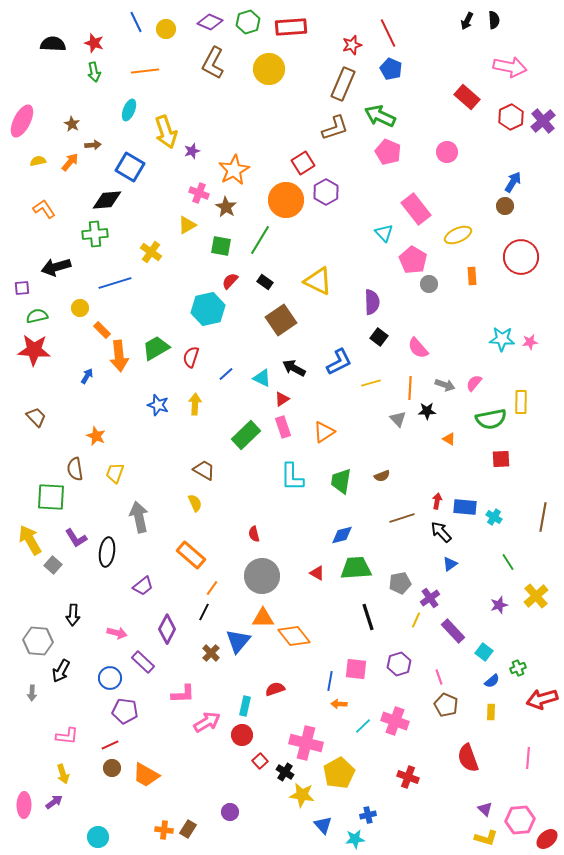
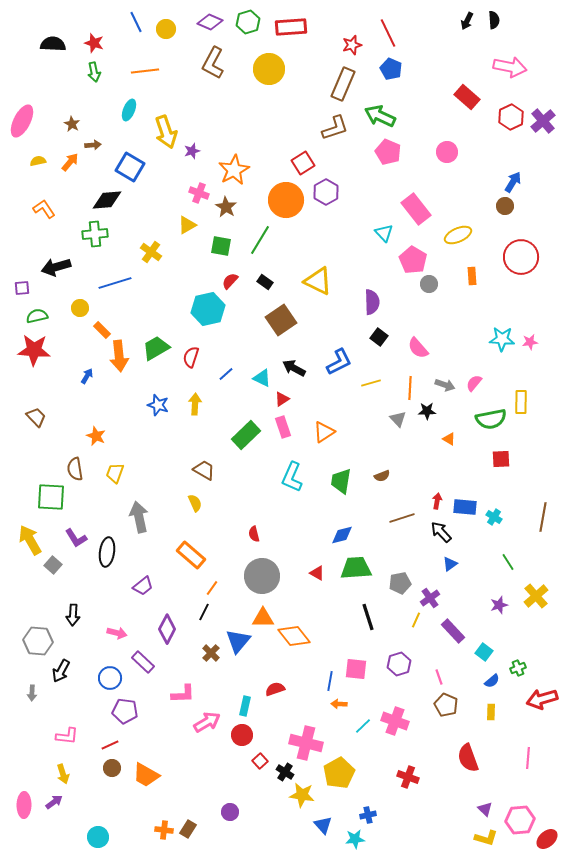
cyan L-shape at (292, 477): rotated 24 degrees clockwise
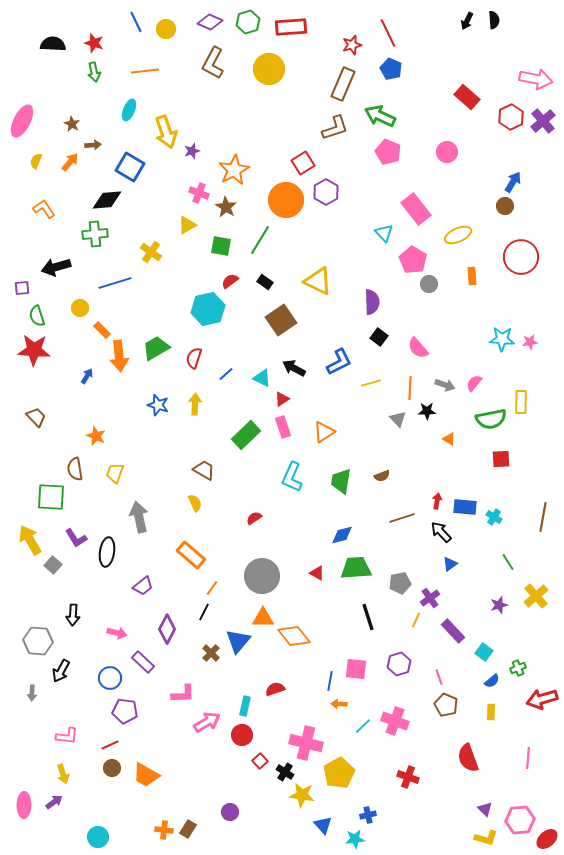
pink arrow at (510, 67): moved 26 px right, 12 px down
yellow semicircle at (38, 161): moved 2 px left; rotated 56 degrees counterclockwise
red semicircle at (230, 281): rotated 12 degrees clockwise
green semicircle at (37, 316): rotated 95 degrees counterclockwise
red semicircle at (191, 357): moved 3 px right, 1 px down
red semicircle at (254, 534): moved 16 px up; rotated 70 degrees clockwise
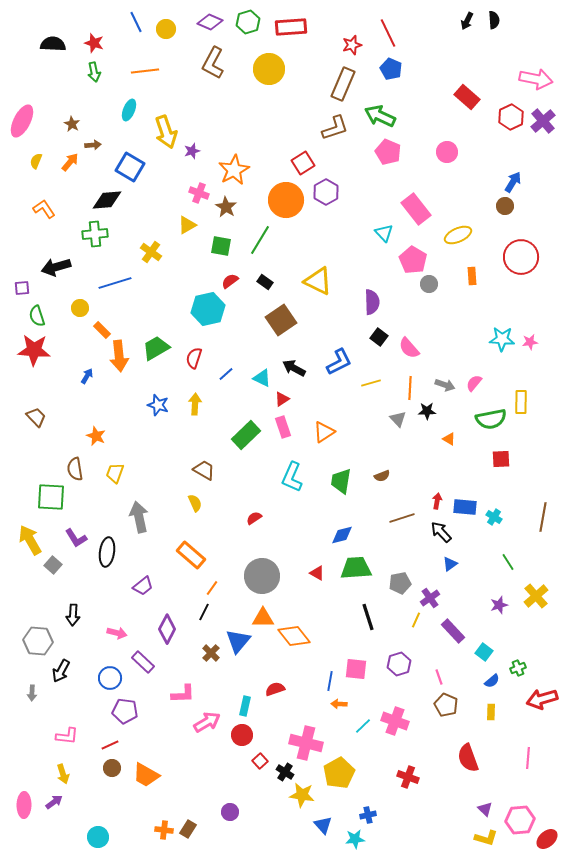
pink semicircle at (418, 348): moved 9 px left
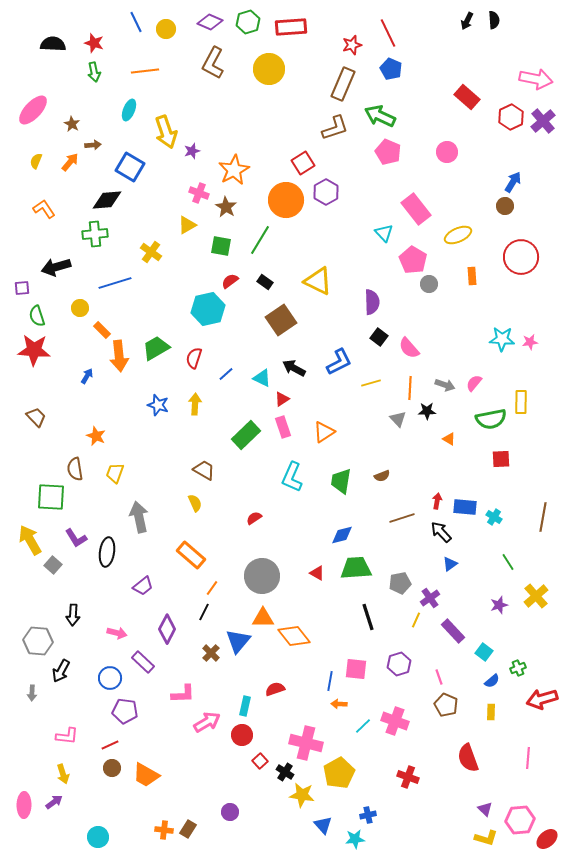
pink ellipse at (22, 121): moved 11 px right, 11 px up; rotated 16 degrees clockwise
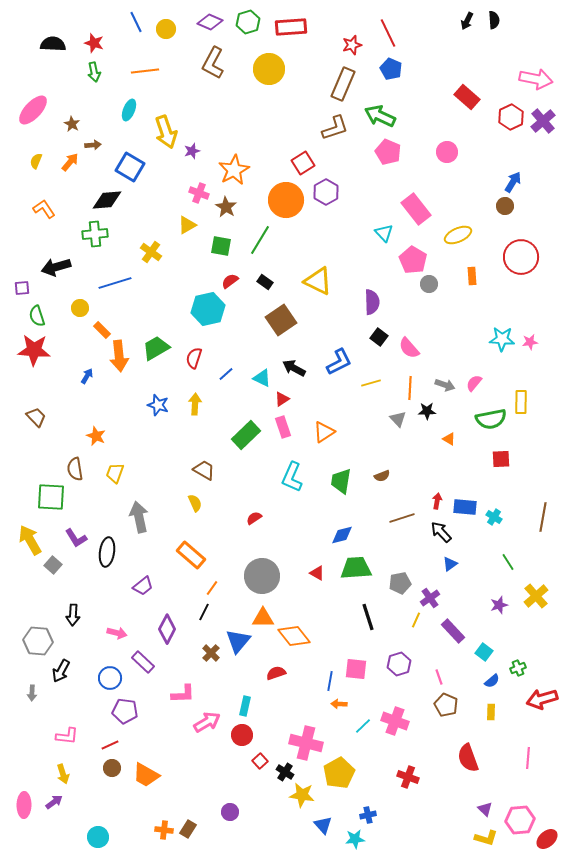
red semicircle at (275, 689): moved 1 px right, 16 px up
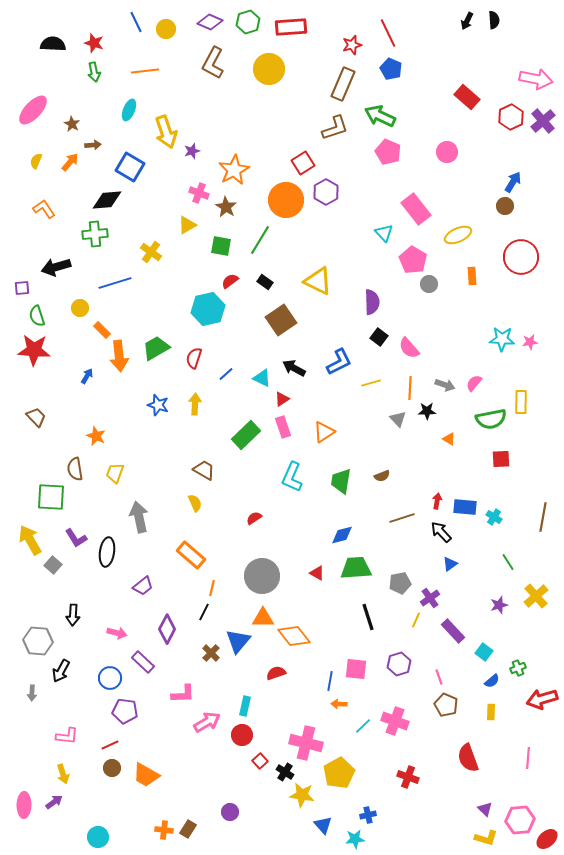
orange line at (212, 588): rotated 21 degrees counterclockwise
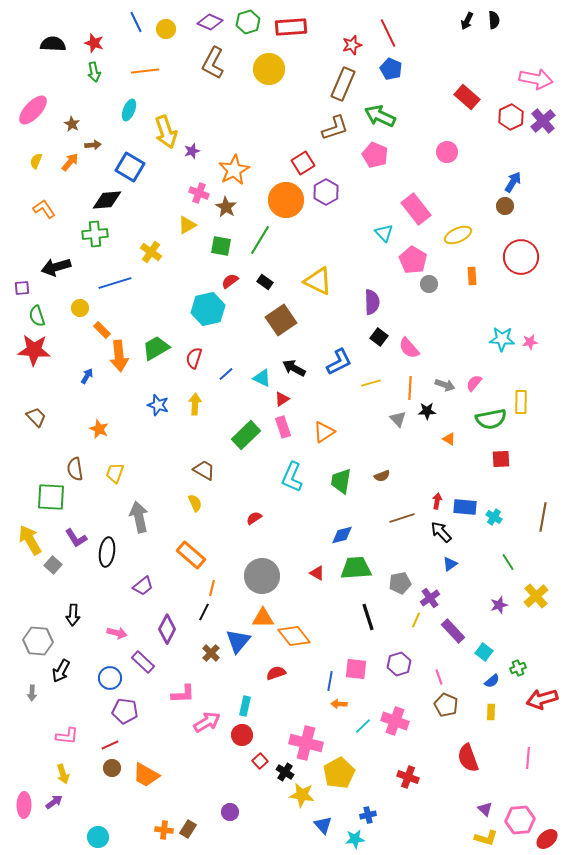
pink pentagon at (388, 152): moved 13 px left, 3 px down
orange star at (96, 436): moved 3 px right, 7 px up
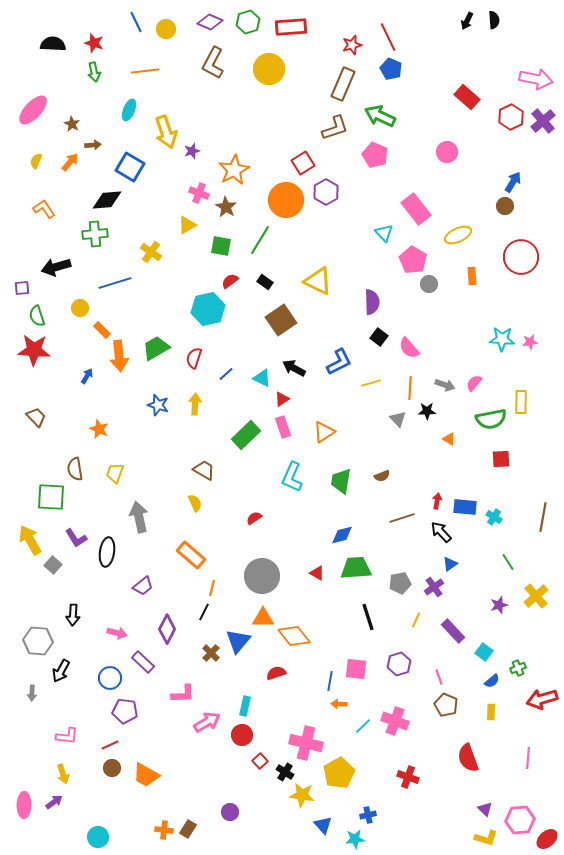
red line at (388, 33): moved 4 px down
purple cross at (430, 598): moved 4 px right, 11 px up
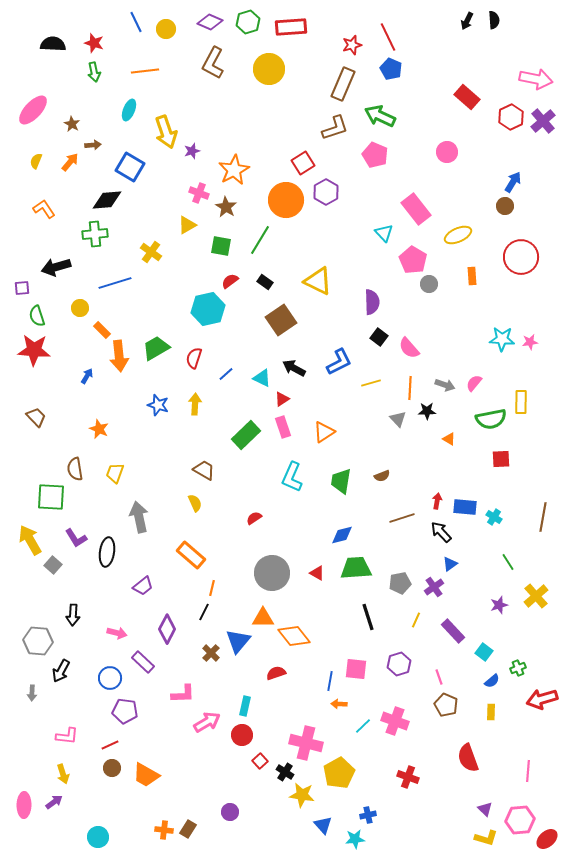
gray circle at (262, 576): moved 10 px right, 3 px up
pink line at (528, 758): moved 13 px down
